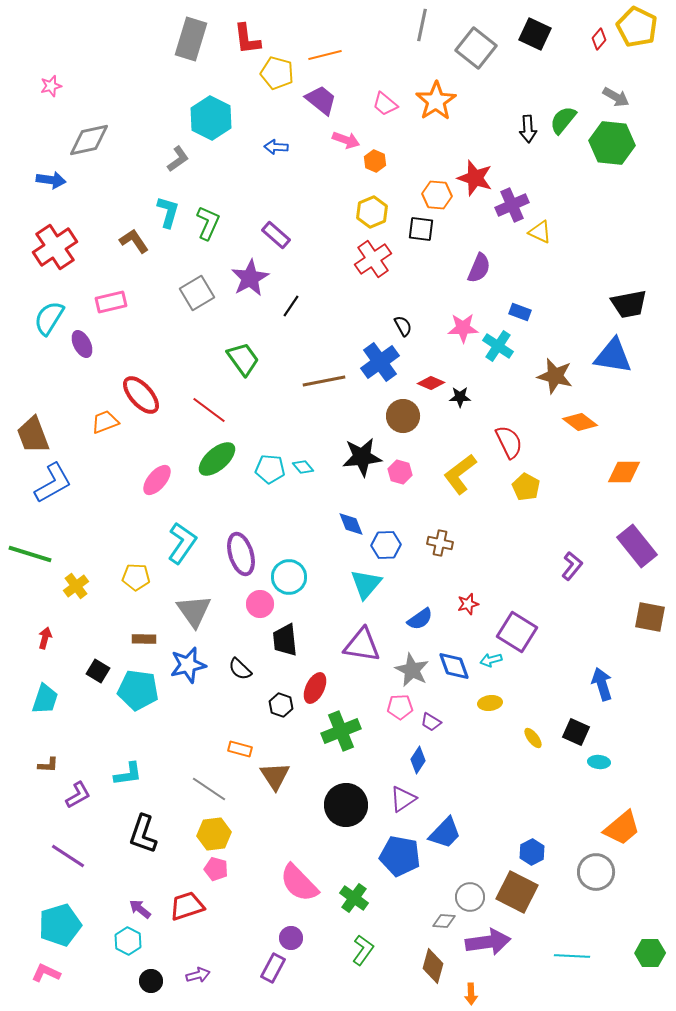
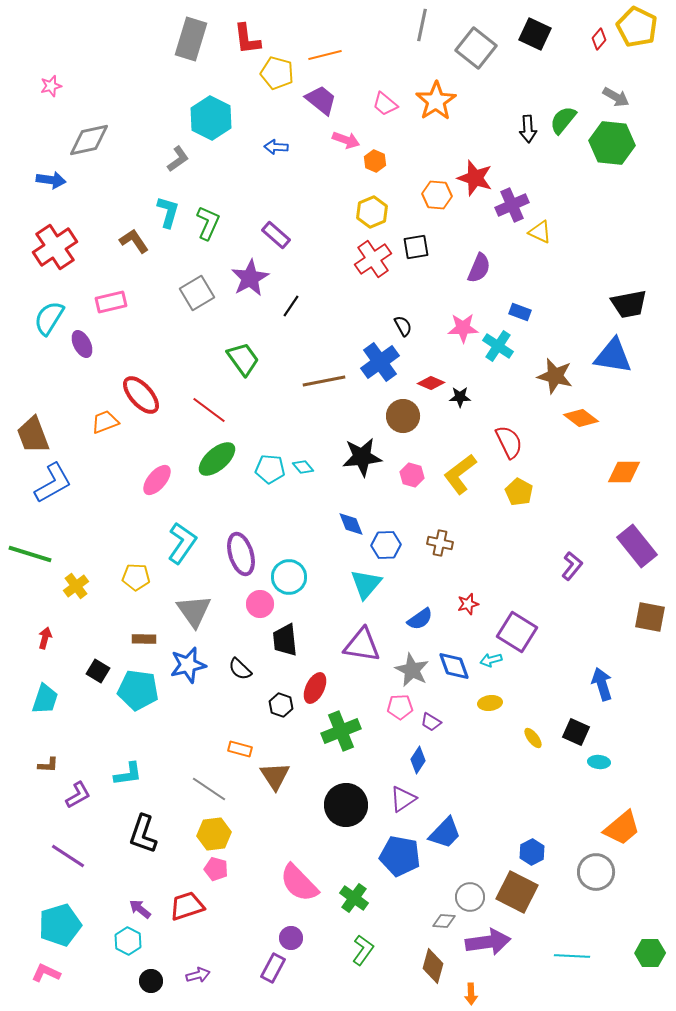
black square at (421, 229): moved 5 px left, 18 px down; rotated 16 degrees counterclockwise
orange diamond at (580, 422): moved 1 px right, 4 px up
pink hexagon at (400, 472): moved 12 px right, 3 px down
yellow pentagon at (526, 487): moved 7 px left, 5 px down
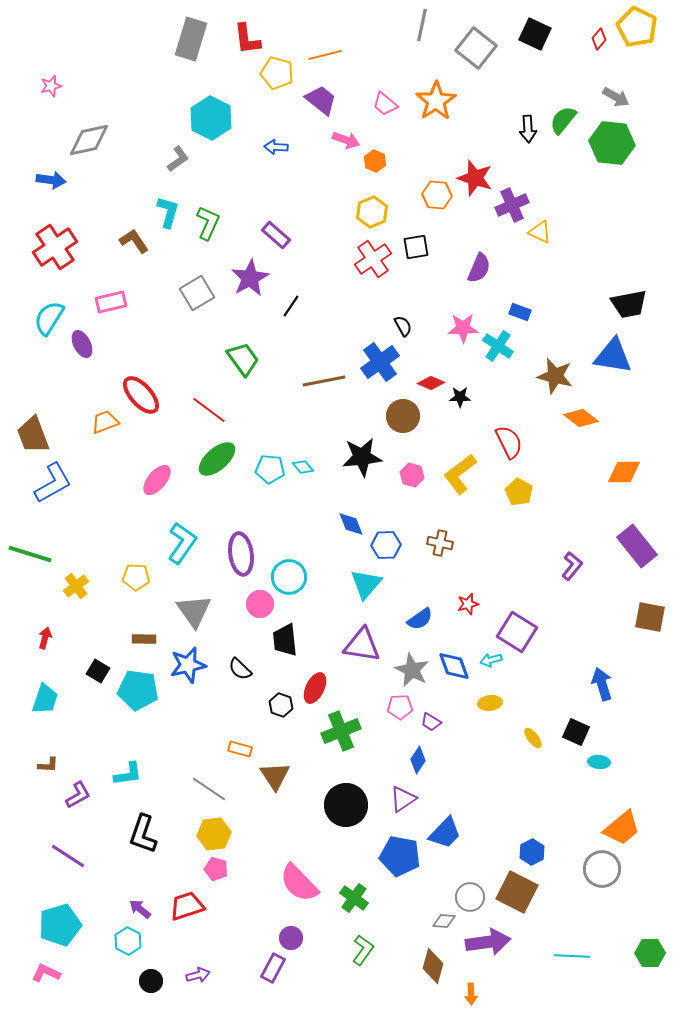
purple ellipse at (241, 554): rotated 9 degrees clockwise
gray circle at (596, 872): moved 6 px right, 3 px up
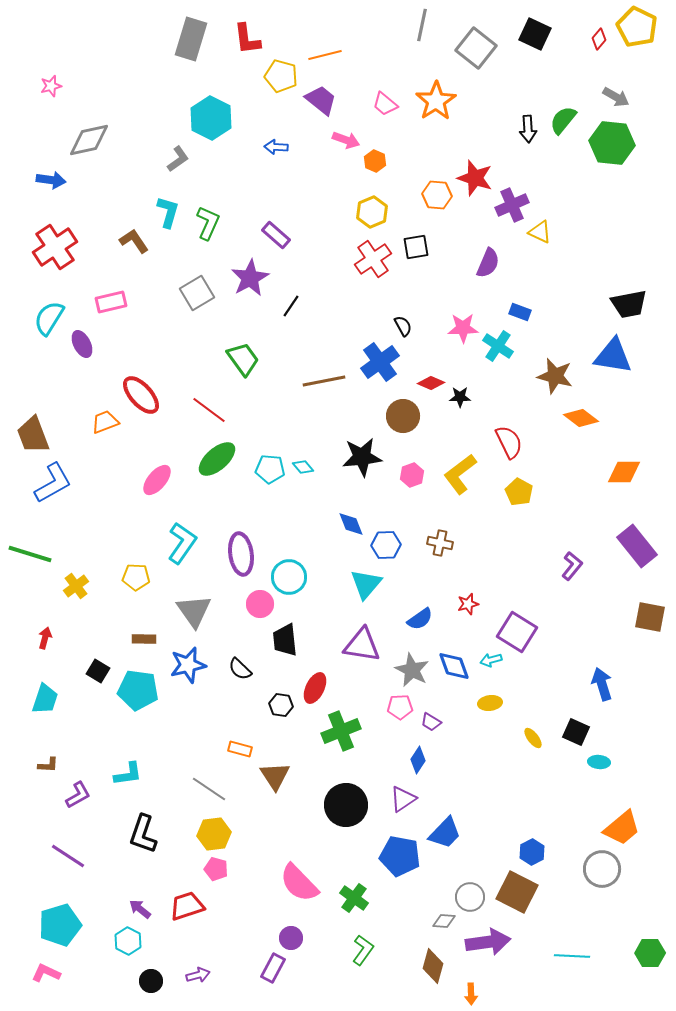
yellow pentagon at (277, 73): moved 4 px right, 3 px down
purple semicircle at (479, 268): moved 9 px right, 5 px up
pink hexagon at (412, 475): rotated 25 degrees clockwise
black hexagon at (281, 705): rotated 10 degrees counterclockwise
